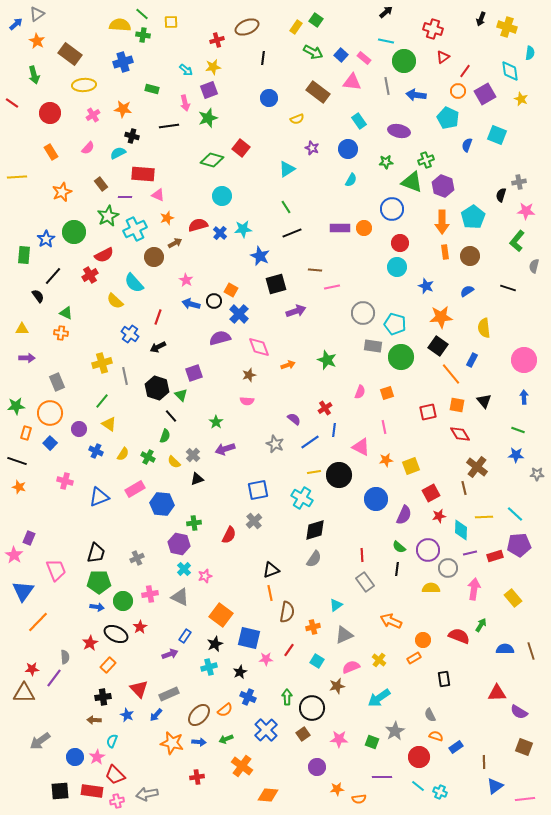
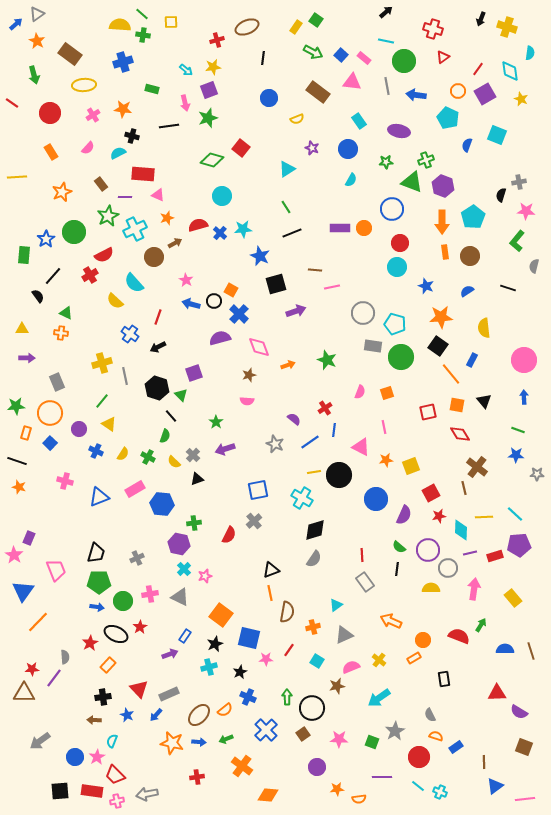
red line at (465, 71): moved 13 px right, 2 px up
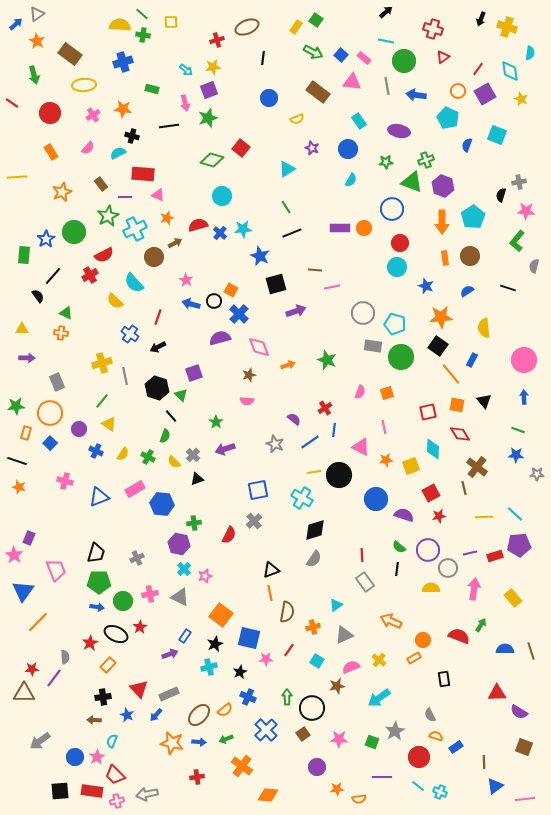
orange rectangle at (445, 252): moved 6 px down
purple semicircle at (404, 515): rotated 96 degrees counterclockwise
cyan diamond at (461, 530): moved 28 px left, 81 px up
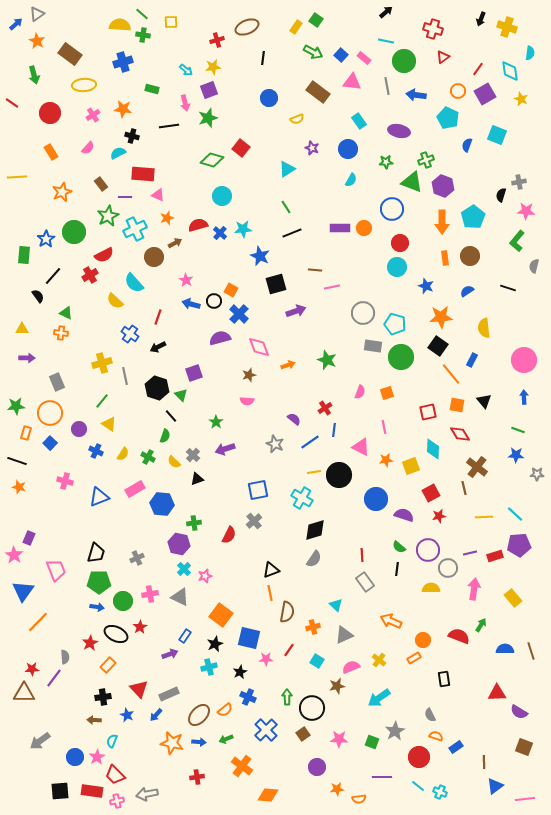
cyan triangle at (336, 605): rotated 40 degrees counterclockwise
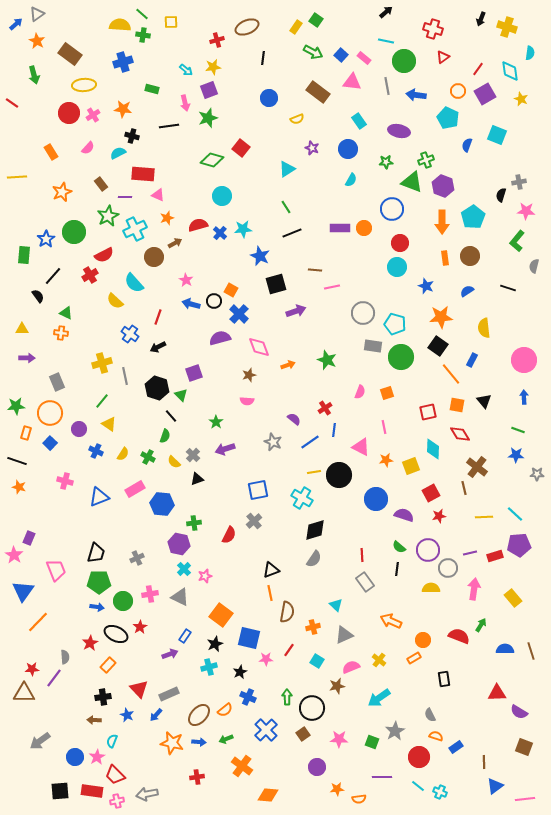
red circle at (50, 113): moved 19 px right
gray star at (275, 444): moved 2 px left, 2 px up
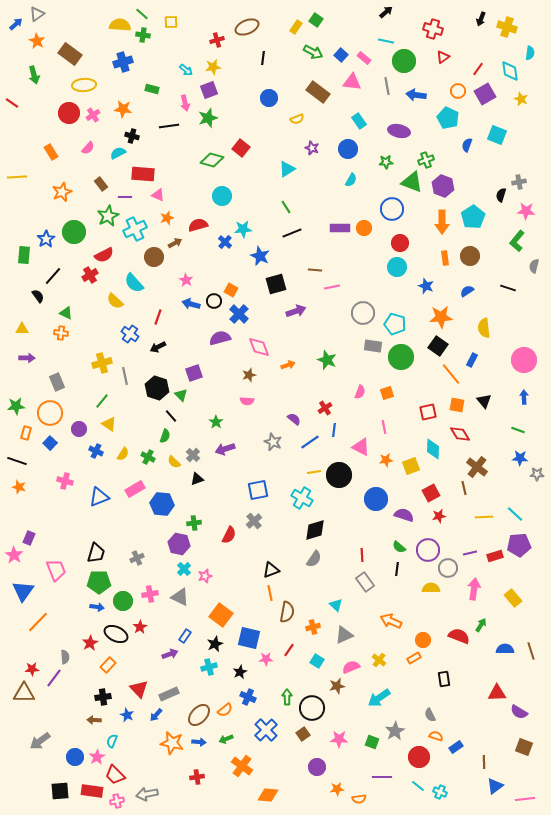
blue cross at (220, 233): moved 5 px right, 9 px down
blue star at (516, 455): moved 4 px right, 3 px down
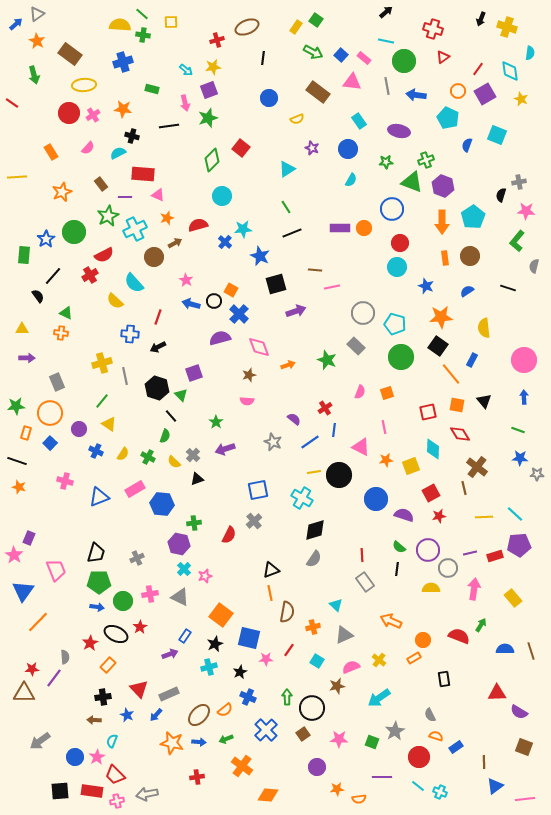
green diamond at (212, 160): rotated 60 degrees counterclockwise
blue cross at (130, 334): rotated 30 degrees counterclockwise
gray rectangle at (373, 346): moved 17 px left; rotated 36 degrees clockwise
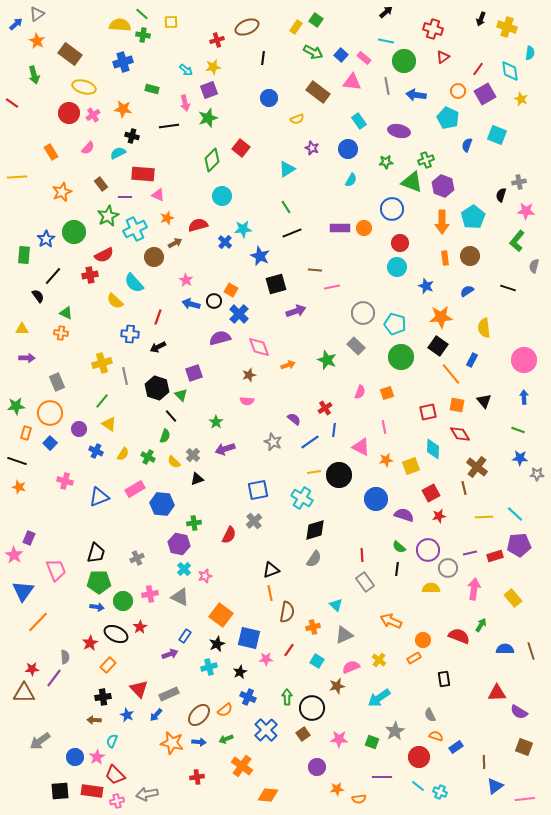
yellow ellipse at (84, 85): moved 2 px down; rotated 20 degrees clockwise
red cross at (90, 275): rotated 21 degrees clockwise
black star at (215, 644): moved 2 px right
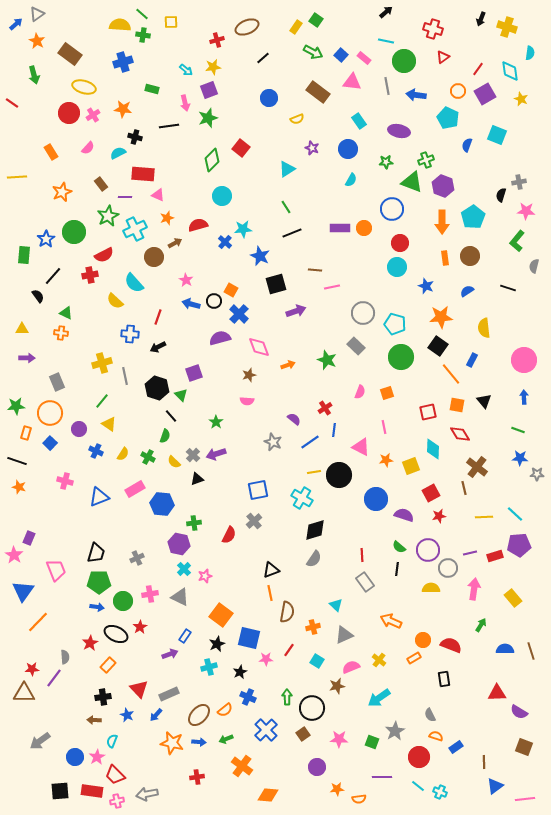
black line at (263, 58): rotated 40 degrees clockwise
black cross at (132, 136): moved 3 px right, 1 px down
purple arrow at (225, 449): moved 9 px left, 5 px down
red semicircle at (459, 636): moved 8 px left, 9 px down
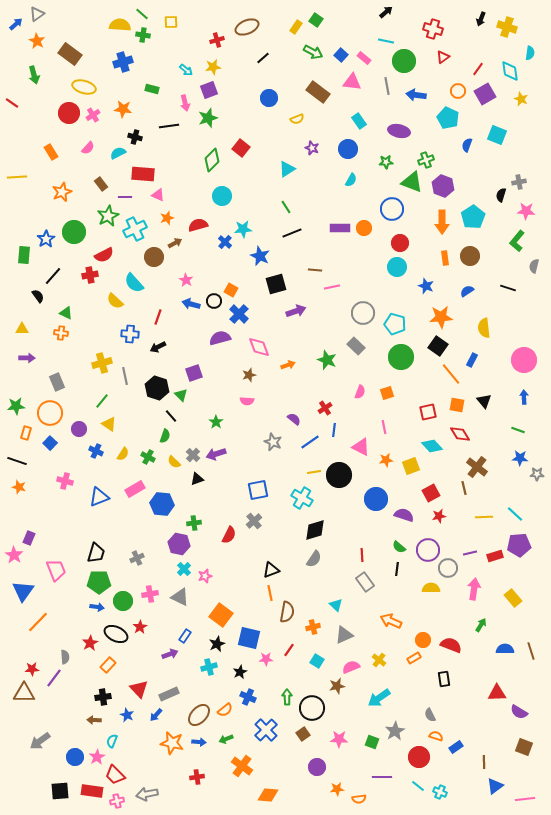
cyan diamond at (433, 449): moved 1 px left, 3 px up; rotated 45 degrees counterclockwise
